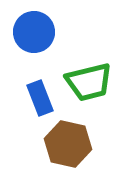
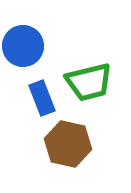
blue circle: moved 11 px left, 14 px down
blue rectangle: moved 2 px right
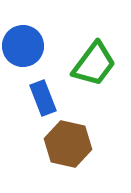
green trapezoid: moved 5 px right, 18 px up; rotated 39 degrees counterclockwise
blue rectangle: moved 1 px right
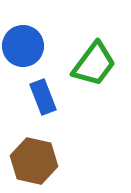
blue rectangle: moved 1 px up
brown hexagon: moved 34 px left, 17 px down
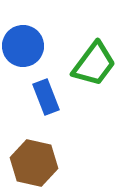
blue rectangle: moved 3 px right
brown hexagon: moved 2 px down
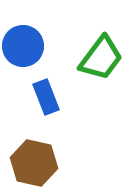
green trapezoid: moved 7 px right, 6 px up
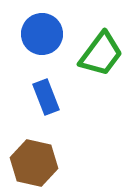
blue circle: moved 19 px right, 12 px up
green trapezoid: moved 4 px up
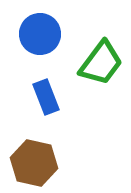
blue circle: moved 2 px left
green trapezoid: moved 9 px down
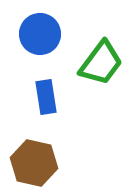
blue rectangle: rotated 12 degrees clockwise
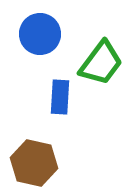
blue rectangle: moved 14 px right; rotated 12 degrees clockwise
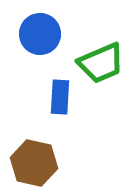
green trapezoid: rotated 30 degrees clockwise
